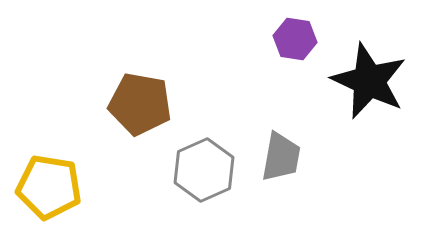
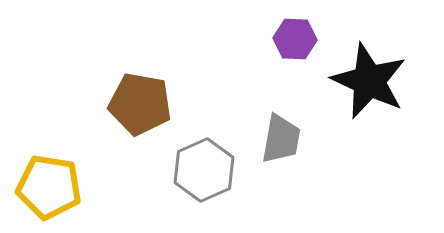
purple hexagon: rotated 6 degrees counterclockwise
gray trapezoid: moved 18 px up
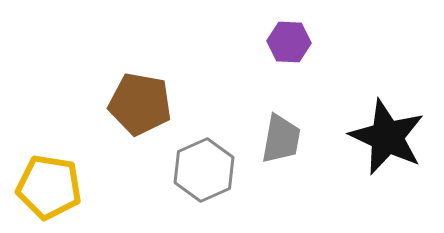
purple hexagon: moved 6 px left, 3 px down
black star: moved 18 px right, 56 px down
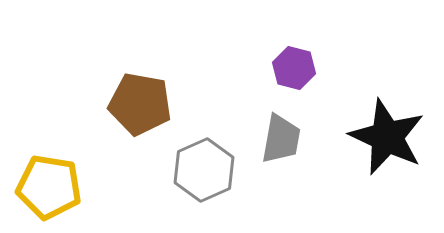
purple hexagon: moved 5 px right, 26 px down; rotated 12 degrees clockwise
